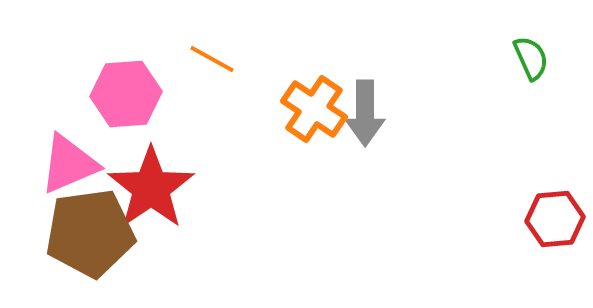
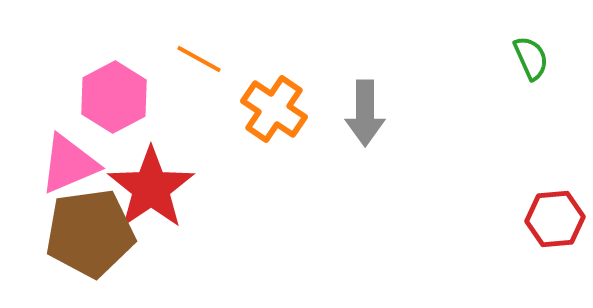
orange line: moved 13 px left
pink hexagon: moved 12 px left, 3 px down; rotated 24 degrees counterclockwise
orange cross: moved 40 px left
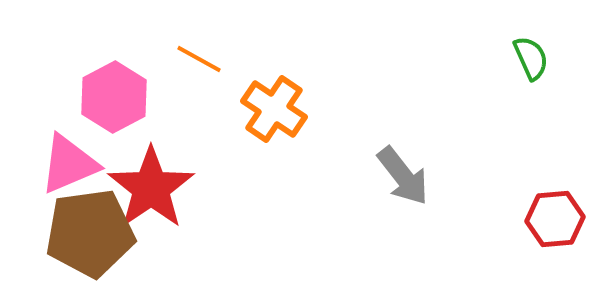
gray arrow: moved 38 px right, 63 px down; rotated 38 degrees counterclockwise
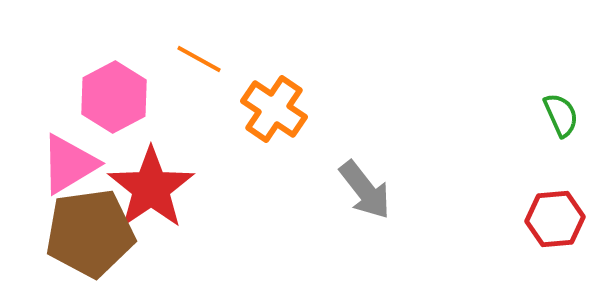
green semicircle: moved 30 px right, 57 px down
pink triangle: rotated 8 degrees counterclockwise
gray arrow: moved 38 px left, 14 px down
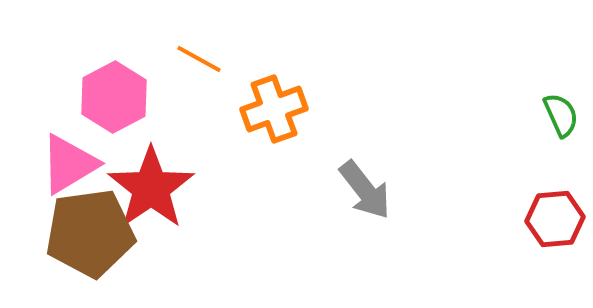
orange cross: rotated 36 degrees clockwise
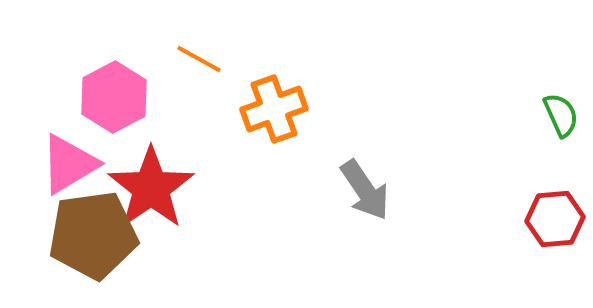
gray arrow: rotated 4 degrees clockwise
brown pentagon: moved 3 px right, 2 px down
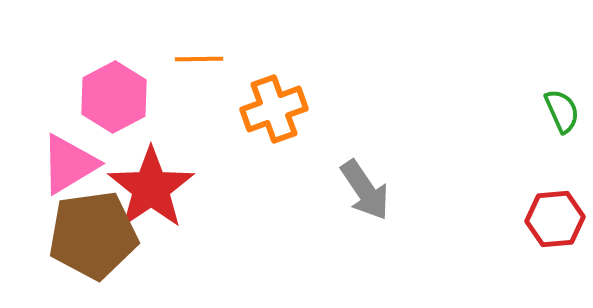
orange line: rotated 30 degrees counterclockwise
green semicircle: moved 1 px right, 4 px up
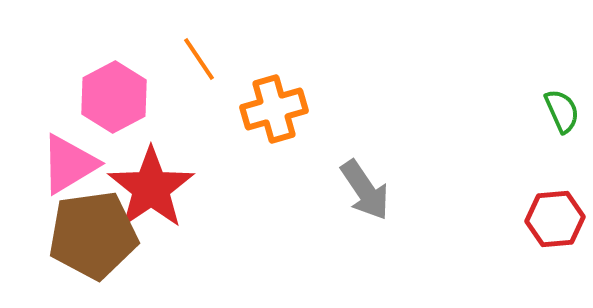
orange line: rotated 57 degrees clockwise
orange cross: rotated 4 degrees clockwise
